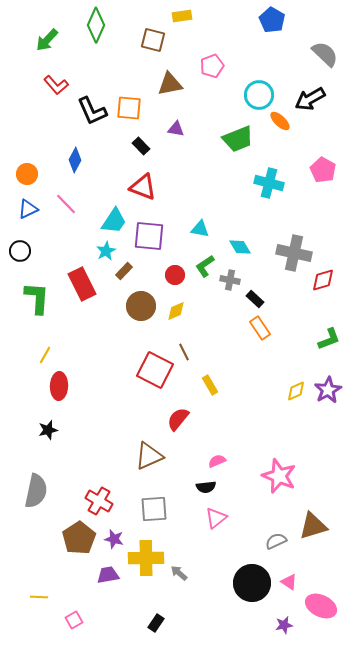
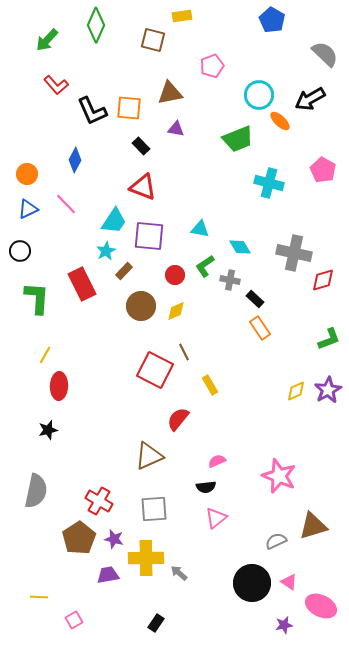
brown triangle at (170, 84): moved 9 px down
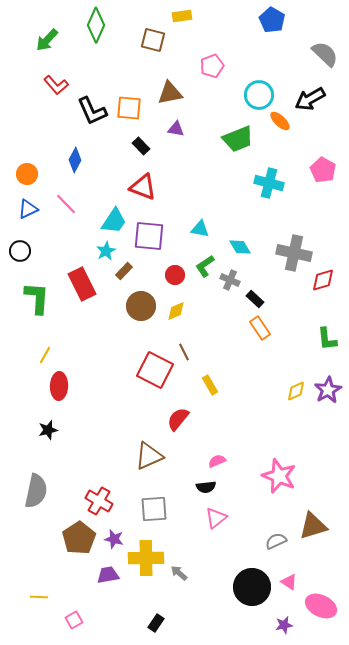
gray cross at (230, 280): rotated 12 degrees clockwise
green L-shape at (329, 339): moved 2 px left; rotated 105 degrees clockwise
black circle at (252, 583): moved 4 px down
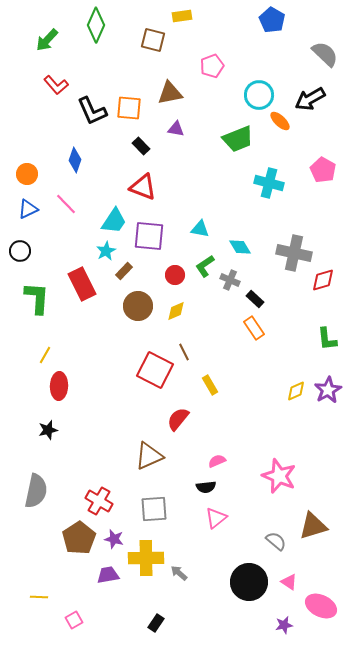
blue diamond at (75, 160): rotated 10 degrees counterclockwise
brown circle at (141, 306): moved 3 px left
orange rectangle at (260, 328): moved 6 px left
gray semicircle at (276, 541): rotated 65 degrees clockwise
black circle at (252, 587): moved 3 px left, 5 px up
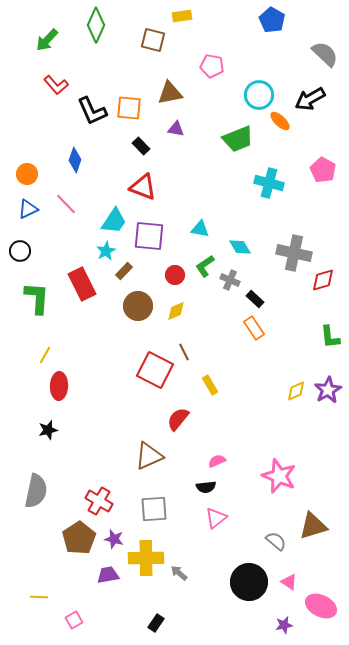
pink pentagon at (212, 66): rotated 30 degrees clockwise
green L-shape at (327, 339): moved 3 px right, 2 px up
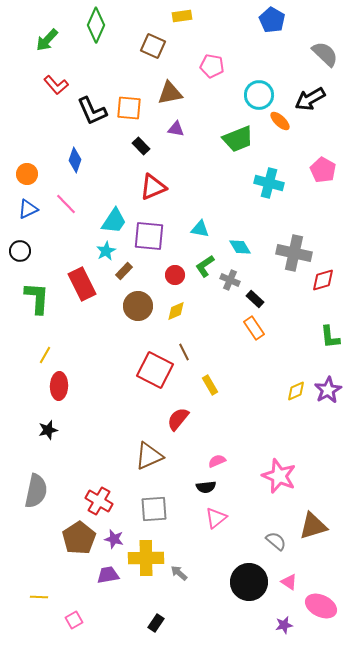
brown square at (153, 40): moved 6 px down; rotated 10 degrees clockwise
red triangle at (143, 187): moved 10 px right; rotated 44 degrees counterclockwise
